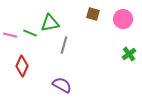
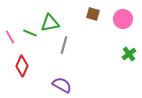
pink line: moved 2 px down; rotated 48 degrees clockwise
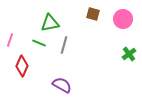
green line: moved 9 px right, 10 px down
pink line: moved 3 px down; rotated 48 degrees clockwise
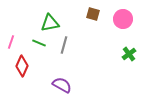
pink line: moved 1 px right, 2 px down
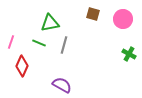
green cross: rotated 24 degrees counterclockwise
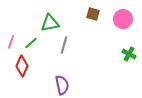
green line: moved 8 px left; rotated 64 degrees counterclockwise
purple semicircle: rotated 48 degrees clockwise
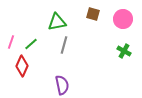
green triangle: moved 7 px right, 1 px up
green line: moved 1 px down
green cross: moved 5 px left, 3 px up
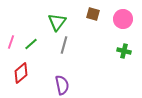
green triangle: rotated 42 degrees counterclockwise
green cross: rotated 16 degrees counterclockwise
red diamond: moved 1 px left, 7 px down; rotated 25 degrees clockwise
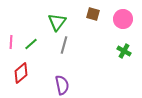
pink line: rotated 16 degrees counterclockwise
green cross: rotated 16 degrees clockwise
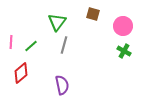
pink circle: moved 7 px down
green line: moved 2 px down
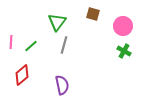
red diamond: moved 1 px right, 2 px down
